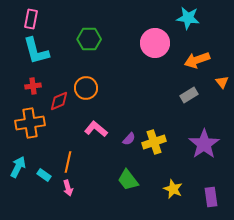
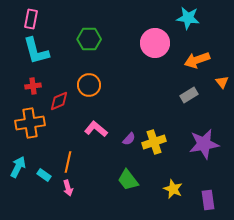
orange circle: moved 3 px right, 3 px up
purple star: rotated 24 degrees clockwise
purple rectangle: moved 3 px left, 3 px down
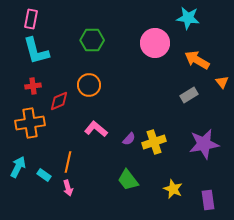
green hexagon: moved 3 px right, 1 px down
orange arrow: rotated 50 degrees clockwise
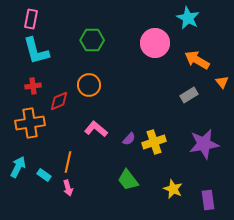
cyan star: rotated 20 degrees clockwise
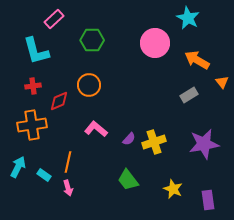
pink rectangle: moved 23 px right; rotated 36 degrees clockwise
orange cross: moved 2 px right, 2 px down
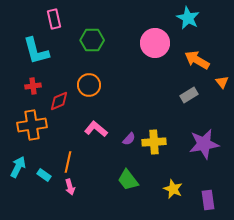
pink rectangle: rotated 60 degrees counterclockwise
yellow cross: rotated 15 degrees clockwise
pink arrow: moved 2 px right, 1 px up
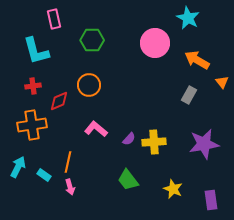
gray rectangle: rotated 30 degrees counterclockwise
purple rectangle: moved 3 px right
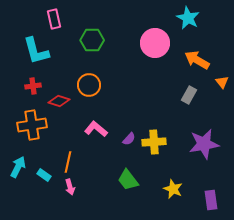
red diamond: rotated 40 degrees clockwise
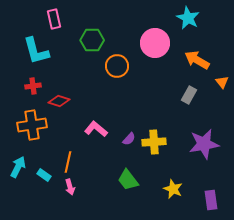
orange circle: moved 28 px right, 19 px up
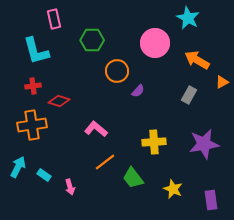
orange circle: moved 5 px down
orange triangle: rotated 40 degrees clockwise
purple semicircle: moved 9 px right, 48 px up
orange line: moved 37 px right; rotated 40 degrees clockwise
green trapezoid: moved 5 px right, 2 px up
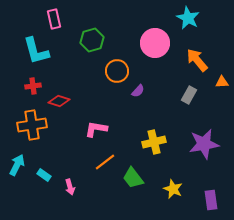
green hexagon: rotated 15 degrees counterclockwise
orange arrow: rotated 20 degrees clockwise
orange triangle: rotated 24 degrees clockwise
pink L-shape: rotated 30 degrees counterclockwise
yellow cross: rotated 10 degrees counterclockwise
cyan arrow: moved 1 px left, 2 px up
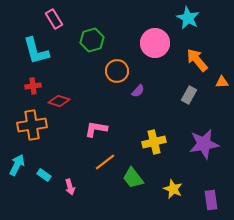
pink rectangle: rotated 18 degrees counterclockwise
